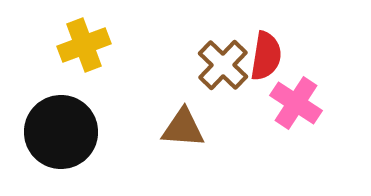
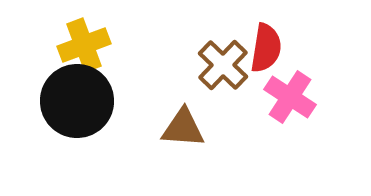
red semicircle: moved 8 px up
pink cross: moved 6 px left, 6 px up
black circle: moved 16 px right, 31 px up
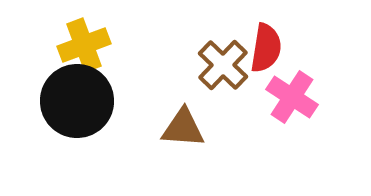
pink cross: moved 2 px right
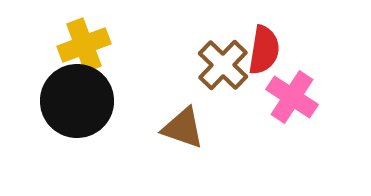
red semicircle: moved 2 px left, 2 px down
brown triangle: rotated 15 degrees clockwise
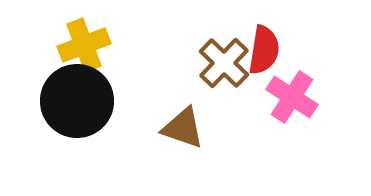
brown cross: moved 1 px right, 2 px up
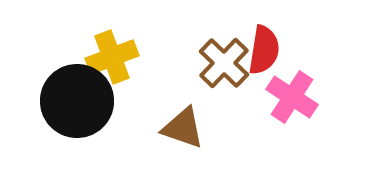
yellow cross: moved 28 px right, 12 px down
